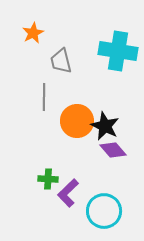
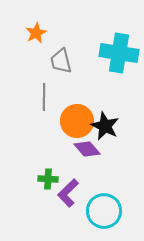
orange star: moved 3 px right
cyan cross: moved 1 px right, 2 px down
purple diamond: moved 26 px left, 1 px up
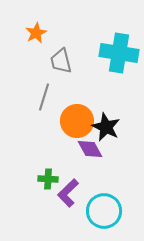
gray line: rotated 16 degrees clockwise
black star: moved 1 px right, 1 px down
purple diamond: moved 3 px right; rotated 12 degrees clockwise
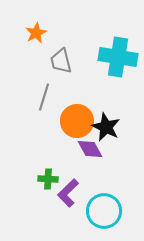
cyan cross: moved 1 px left, 4 px down
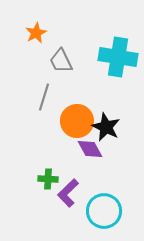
gray trapezoid: rotated 12 degrees counterclockwise
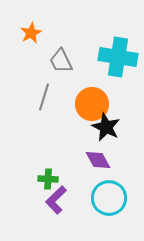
orange star: moved 5 px left
orange circle: moved 15 px right, 17 px up
purple diamond: moved 8 px right, 11 px down
purple L-shape: moved 12 px left, 7 px down
cyan circle: moved 5 px right, 13 px up
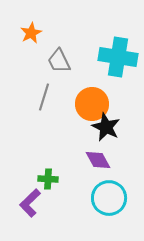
gray trapezoid: moved 2 px left
purple L-shape: moved 26 px left, 3 px down
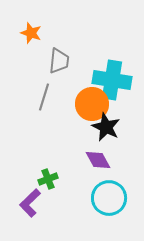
orange star: rotated 25 degrees counterclockwise
cyan cross: moved 6 px left, 23 px down
gray trapezoid: rotated 148 degrees counterclockwise
green cross: rotated 24 degrees counterclockwise
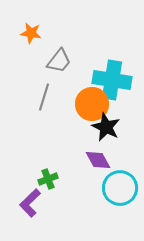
orange star: rotated 10 degrees counterclockwise
gray trapezoid: rotated 32 degrees clockwise
cyan circle: moved 11 px right, 10 px up
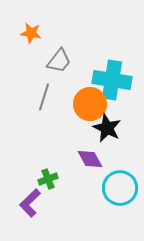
orange circle: moved 2 px left
black star: moved 1 px right, 1 px down
purple diamond: moved 8 px left, 1 px up
